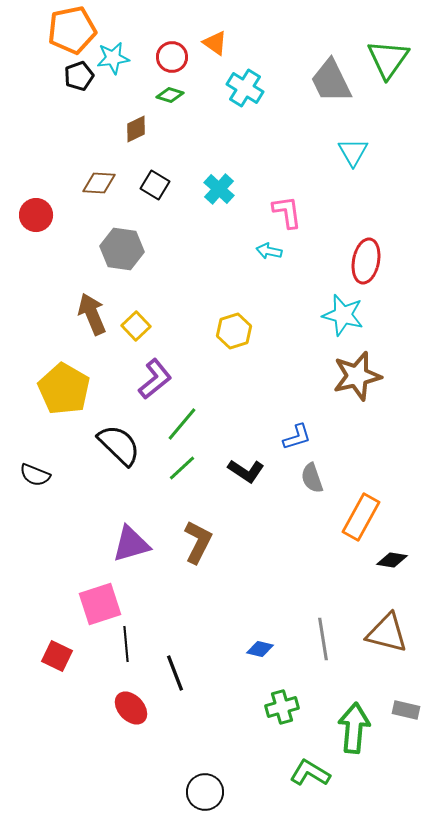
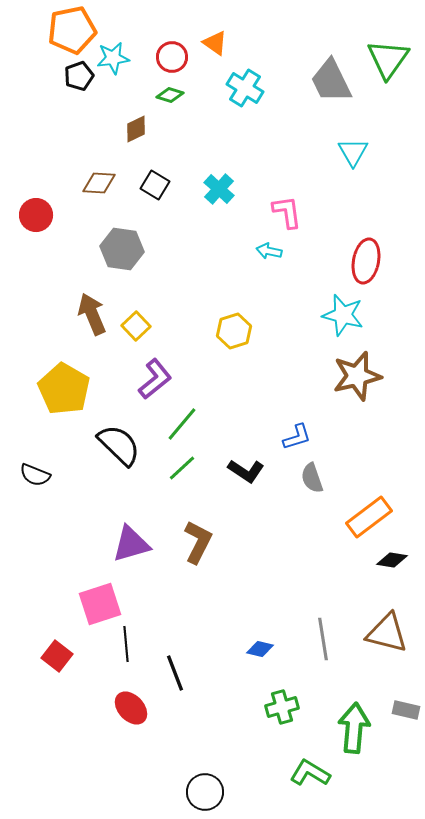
orange rectangle at (361, 517): moved 8 px right; rotated 24 degrees clockwise
red square at (57, 656): rotated 12 degrees clockwise
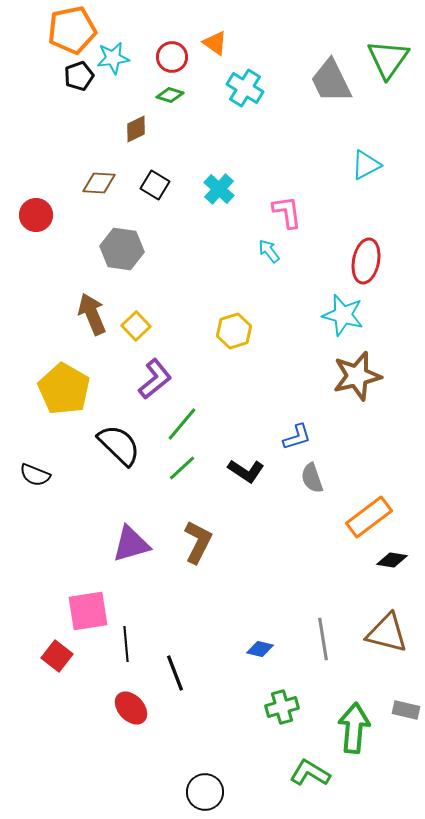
cyan triangle at (353, 152): moved 13 px right, 13 px down; rotated 32 degrees clockwise
cyan arrow at (269, 251): rotated 40 degrees clockwise
pink square at (100, 604): moved 12 px left, 7 px down; rotated 9 degrees clockwise
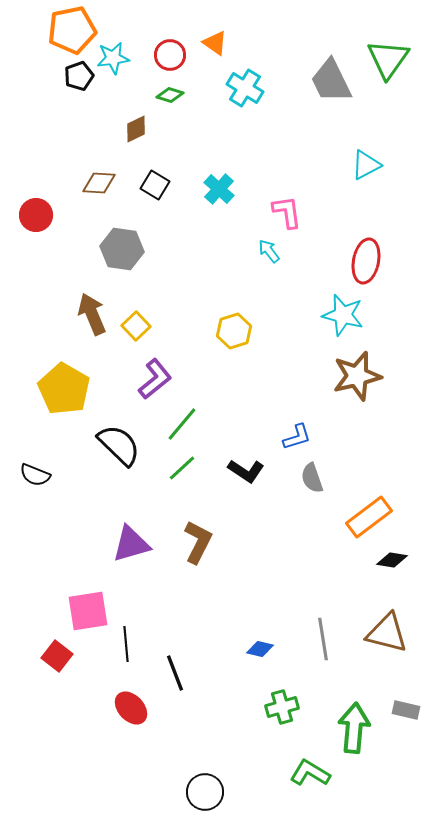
red circle at (172, 57): moved 2 px left, 2 px up
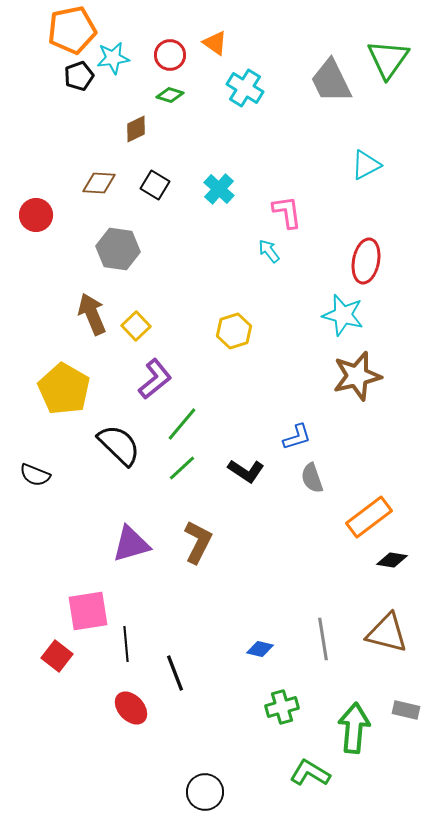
gray hexagon at (122, 249): moved 4 px left
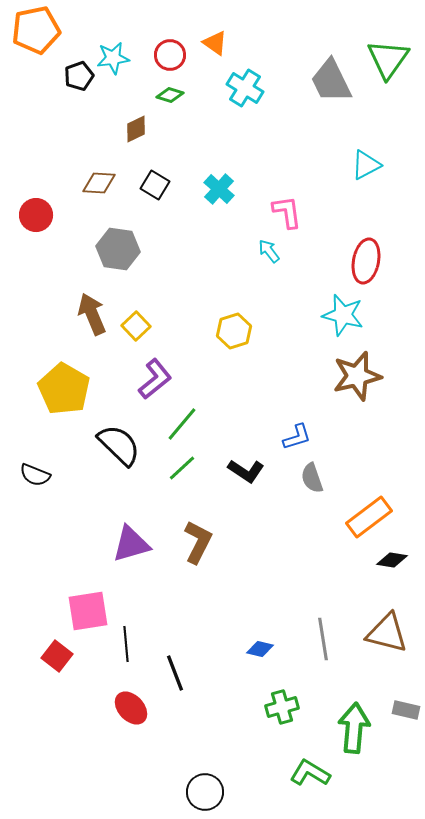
orange pentagon at (72, 30): moved 36 px left
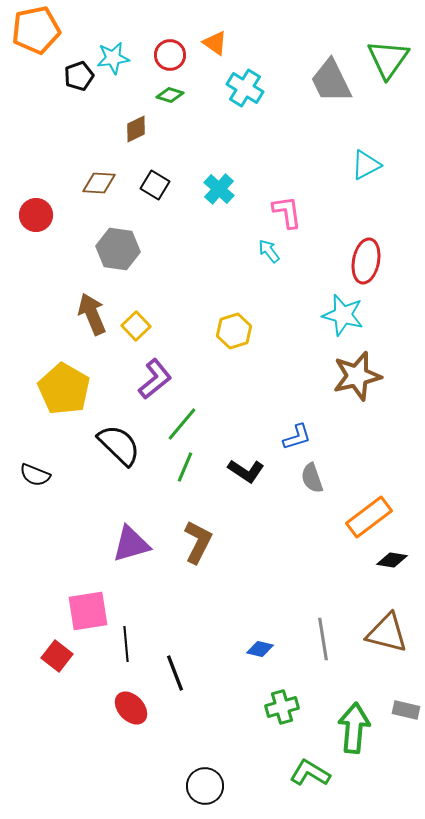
green line at (182, 468): moved 3 px right, 1 px up; rotated 24 degrees counterclockwise
black circle at (205, 792): moved 6 px up
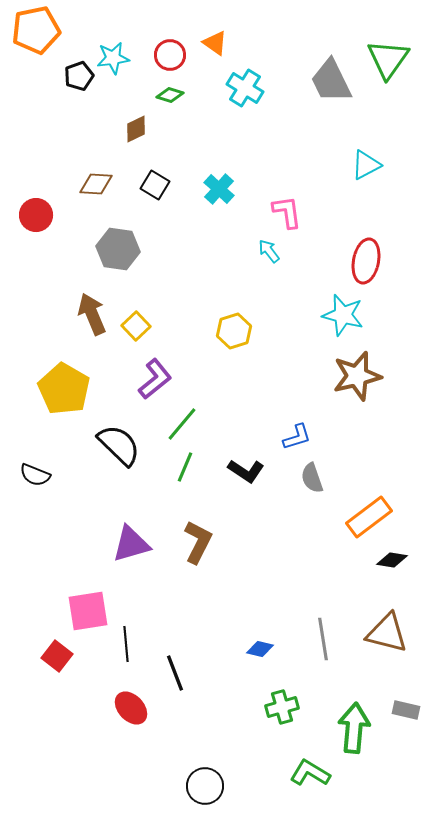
brown diamond at (99, 183): moved 3 px left, 1 px down
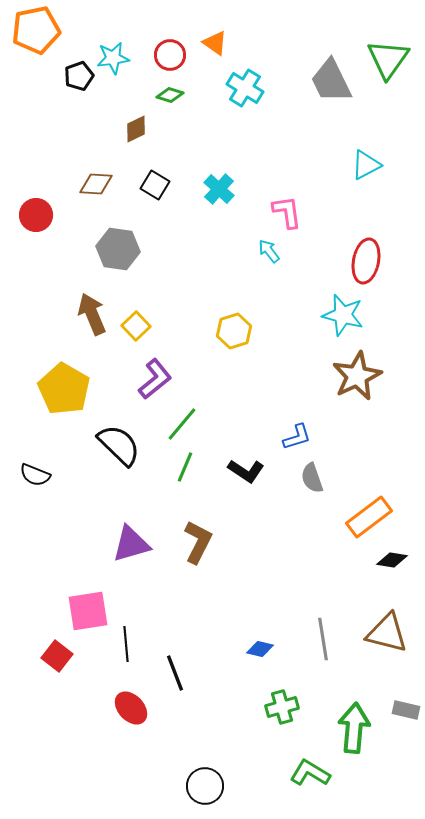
brown star at (357, 376): rotated 12 degrees counterclockwise
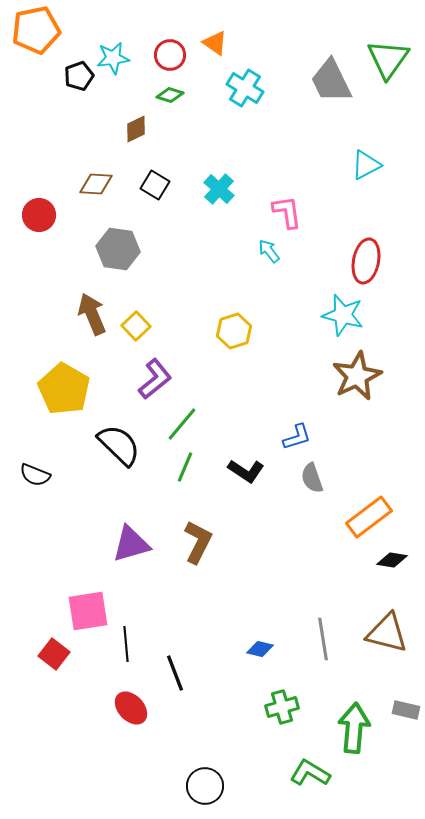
red circle at (36, 215): moved 3 px right
red square at (57, 656): moved 3 px left, 2 px up
